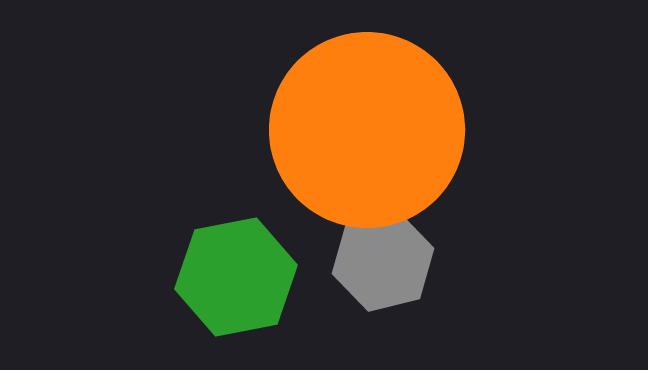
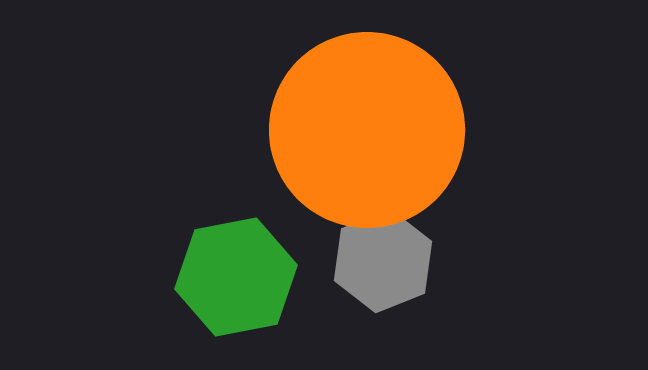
gray hexagon: rotated 8 degrees counterclockwise
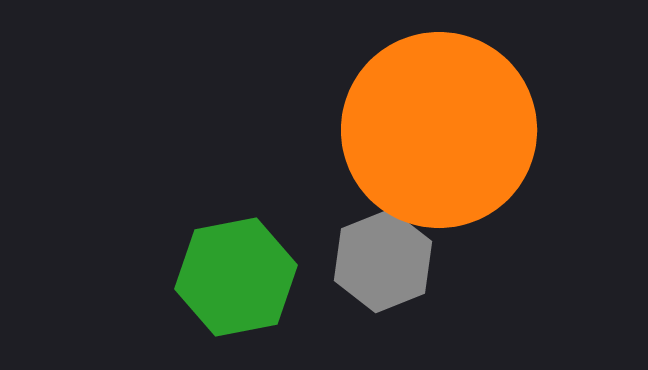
orange circle: moved 72 px right
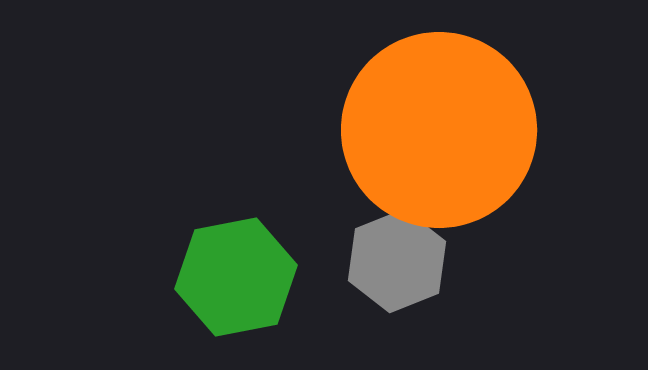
gray hexagon: moved 14 px right
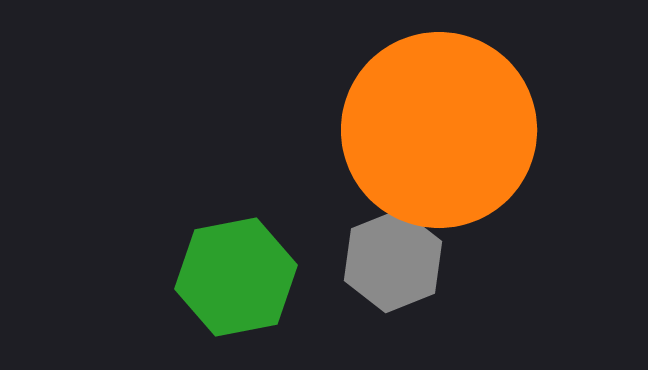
gray hexagon: moved 4 px left
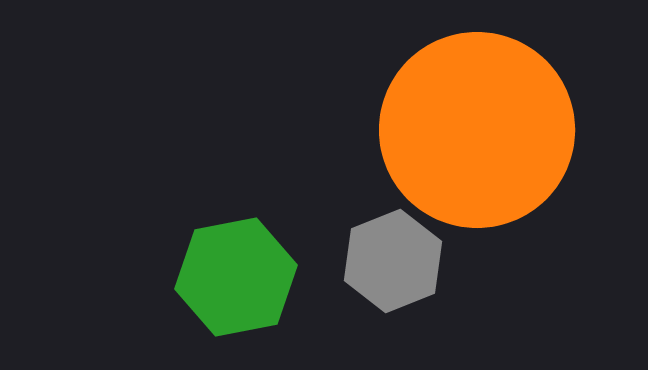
orange circle: moved 38 px right
